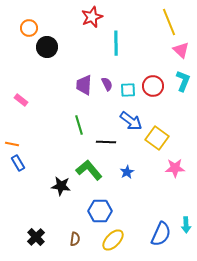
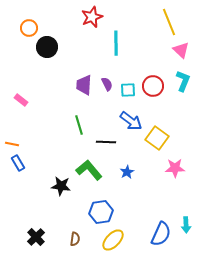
blue hexagon: moved 1 px right, 1 px down; rotated 10 degrees counterclockwise
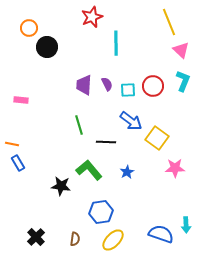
pink rectangle: rotated 32 degrees counterclockwise
blue semicircle: rotated 95 degrees counterclockwise
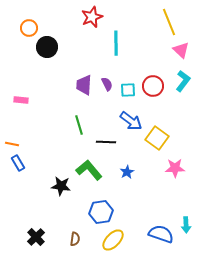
cyan L-shape: rotated 15 degrees clockwise
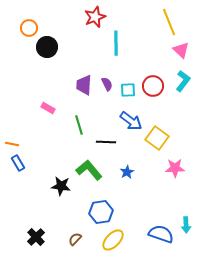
red star: moved 3 px right
pink rectangle: moved 27 px right, 8 px down; rotated 24 degrees clockwise
brown semicircle: rotated 144 degrees counterclockwise
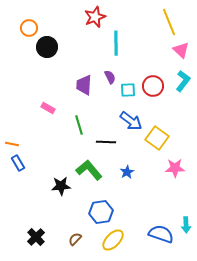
purple semicircle: moved 3 px right, 7 px up
black star: rotated 12 degrees counterclockwise
